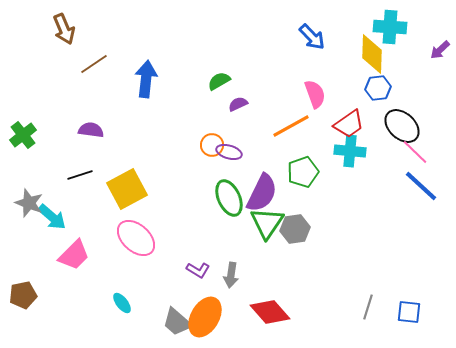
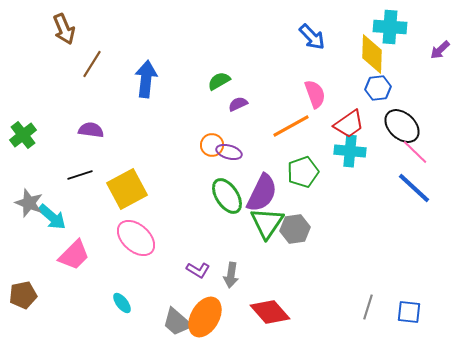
brown line at (94, 64): moved 2 px left; rotated 24 degrees counterclockwise
blue line at (421, 186): moved 7 px left, 2 px down
green ellipse at (229, 198): moved 2 px left, 2 px up; rotated 9 degrees counterclockwise
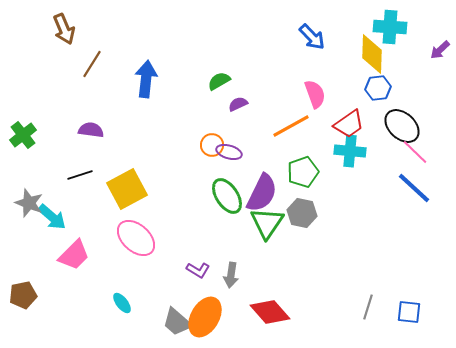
gray hexagon at (295, 229): moved 7 px right, 16 px up; rotated 20 degrees clockwise
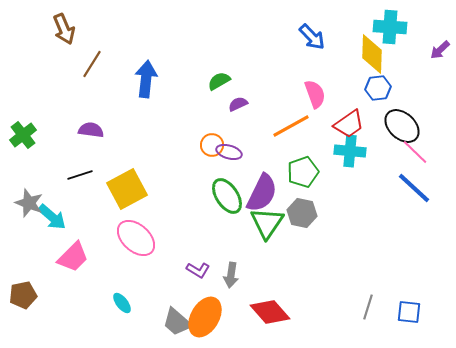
pink trapezoid at (74, 255): moved 1 px left, 2 px down
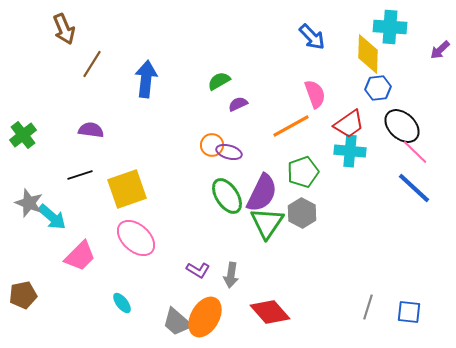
yellow diamond at (372, 54): moved 4 px left
yellow square at (127, 189): rotated 9 degrees clockwise
gray hexagon at (302, 213): rotated 16 degrees clockwise
pink trapezoid at (73, 257): moved 7 px right, 1 px up
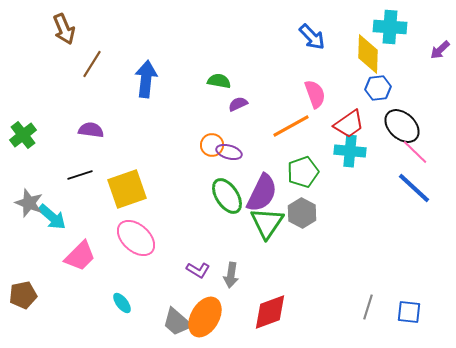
green semicircle at (219, 81): rotated 40 degrees clockwise
red diamond at (270, 312): rotated 69 degrees counterclockwise
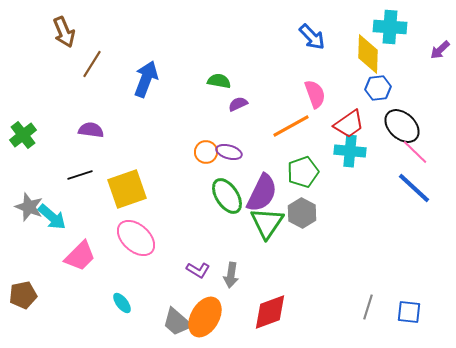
brown arrow at (64, 29): moved 3 px down
blue arrow at (146, 79): rotated 15 degrees clockwise
orange circle at (212, 145): moved 6 px left, 7 px down
gray star at (29, 203): moved 4 px down
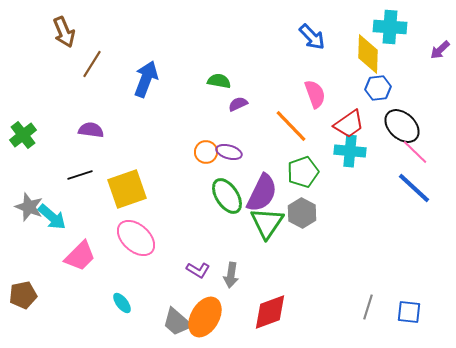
orange line at (291, 126): rotated 75 degrees clockwise
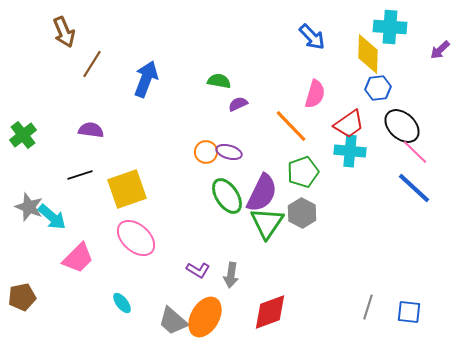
pink semicircle at (315, 94): rotated 36 degrees clockwise
pink trapezoid at (80, 256): moved 2 px left, 2 px down
brown pentagon at (23, 295): moved 1 px left, 2 px down
gray trapezoid at (177, 322): moved 4 px left, 1 px up
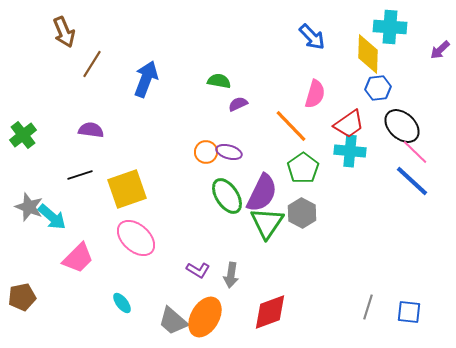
green pentagon at (303, 172): moved 4 px up; rotated 16 degrees counterclockwise
blue line at (414, 188): moved 2 px left, 7 px up
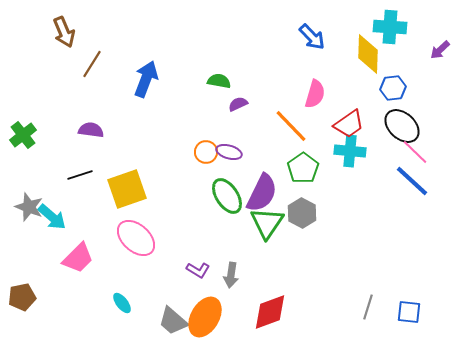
blue hexagon at (378, 88): moved 15 px right
